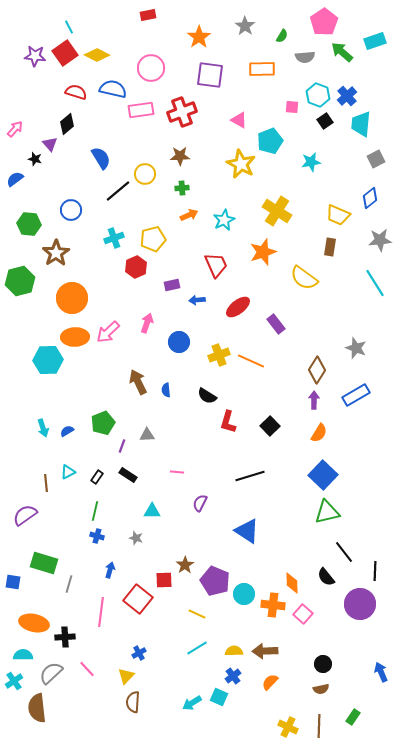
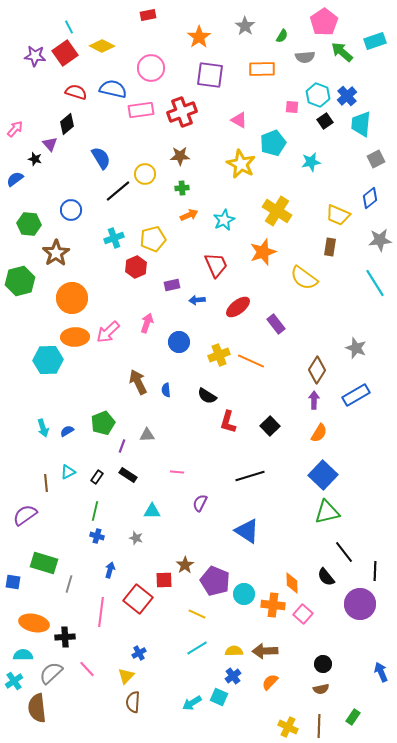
yellow diamond at (97, 55): moved 5 px right, 9 px up
cyan pentagon at (270, 141): moved 3 px right, 2 px down
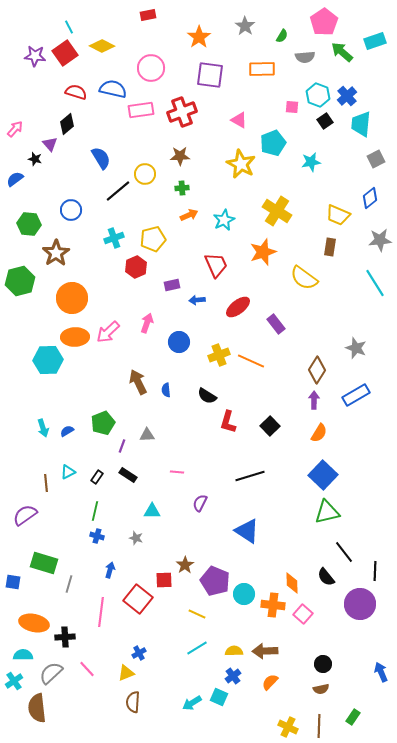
yellow triangle at (126, 676): moved 3 px up; rotated 24 degrees clockwise
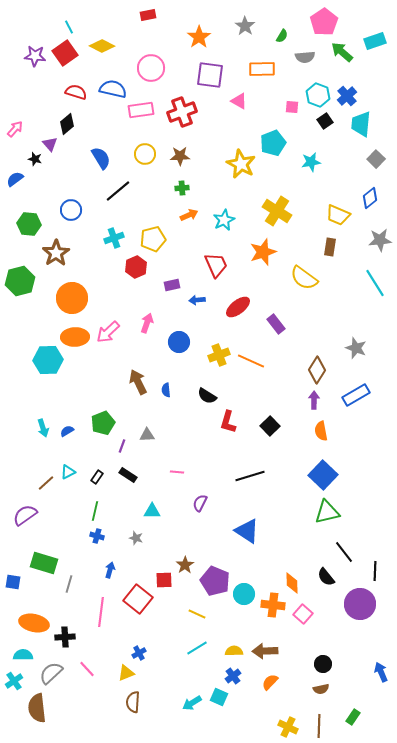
pink triangle at (239, 120): moved 19 px up
gray square at (376, 159): rotated 18 degrees counterclockwise
yellow circle at (145, 174): moved 20 px up
orange semicircle at (319, 433): moved 2 px right, 2 px up; rotated 138 degrees clockwise
brown line at (46, 483): rotated 54 degrees clockwise
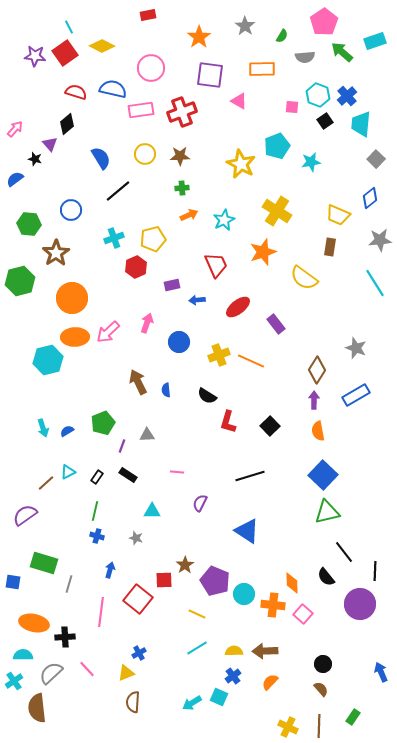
cyan pentagon at (273, 143): moved 4 px right, 3 px down
cyan hexagon at (48, 360): rotated 12 degrees counterclockwise
orange semicircle at (321, 431): moved 3 px left
brown semicircle at (321, 689): rotated 119 degrees counterclockwise
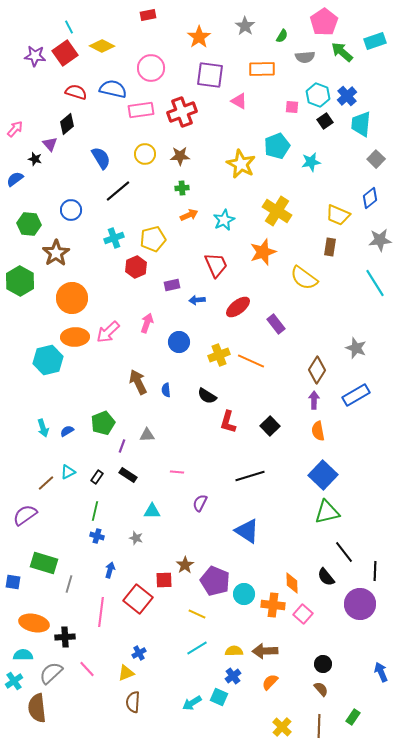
green hexagon at (20, 281): rotated 16 degrees counterclockwise
yellow cross at (288, 727): moved 6 px left; rotated 18 degrees clockwise
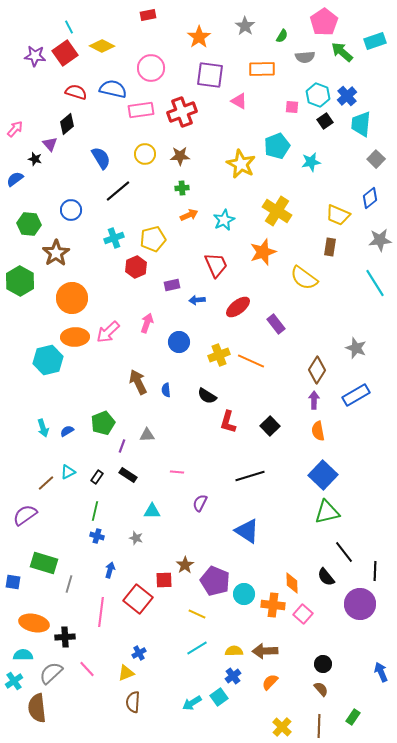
cyan square at (219, 697): rotated 30 degrees clockwise
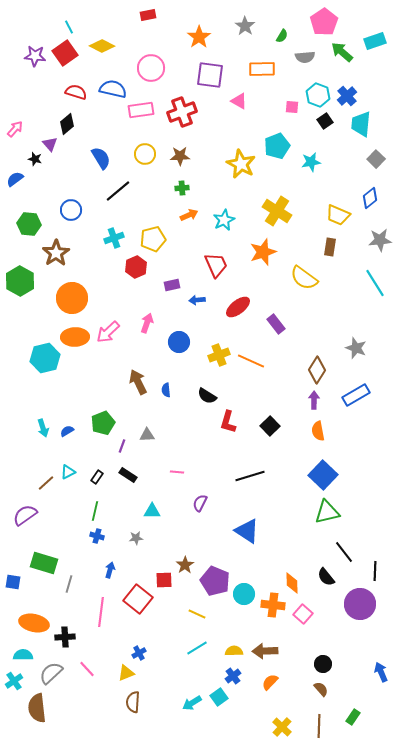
cyan hexagon at (48, 360): moved 3 px left, 2 px up
gray star at (136, 538): rotated 24 degrees counterclockwise
